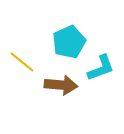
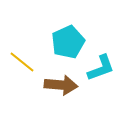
cyan pentagon: moved 1 px left
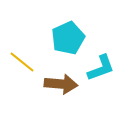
cyan pentagon: moved 4 px up
brown arrow: moved 1 px up
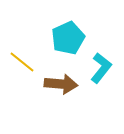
cyan L-shape: rotated 32 degrees counterclockwise
